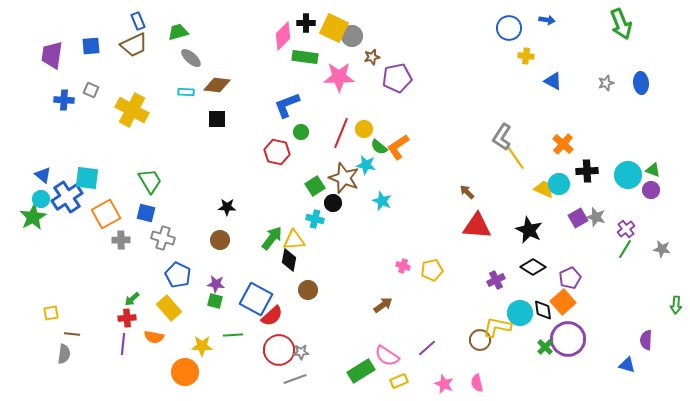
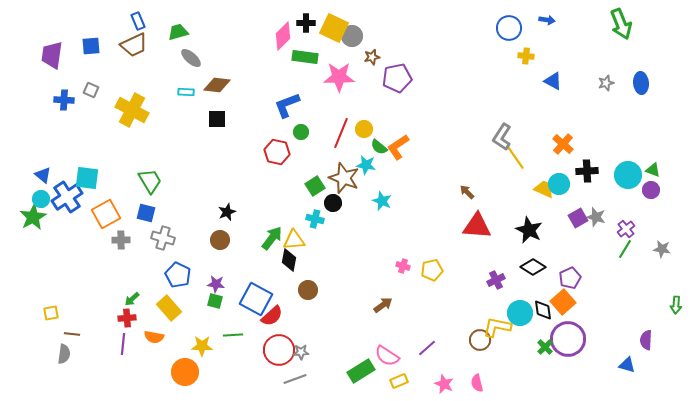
black star at (227, 207): moved 5 px down; rotated 24 degrees counterclockwise
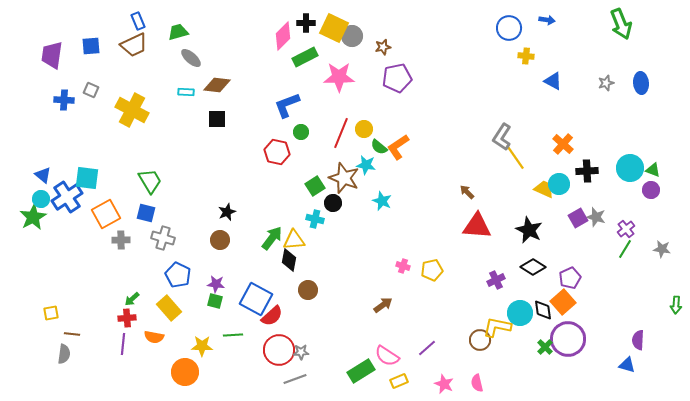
green rectangle at (305, 57): rotated 35 degrees counterclockwise
brown star at (372, 57): moved 11 px right, 10 px up
cyan circle at (628, 175): moved 2 px right, 7 px up
purple semicircle at (646, 340): moved 8 px left
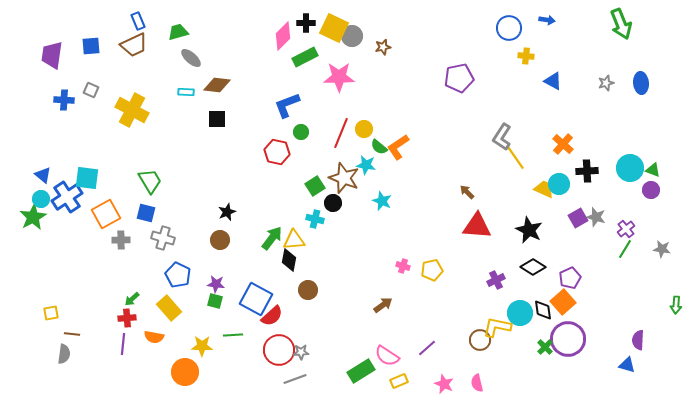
purple pentagon at (397, 78): moved 62 px right
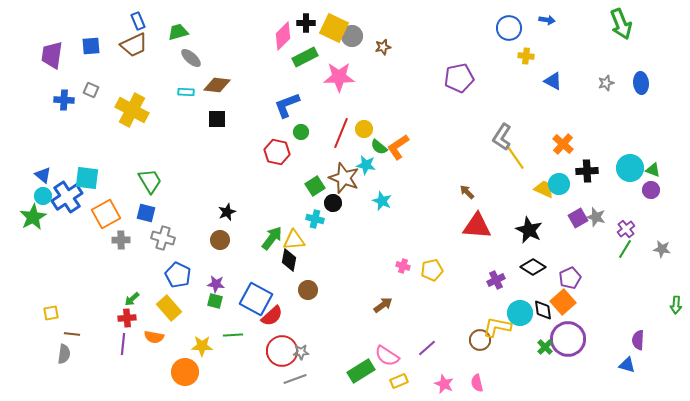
cyan circle at (41, 199): moved 2 px right, 3 px up
red circle at (279, 350): moved 3 px right, 1 px down
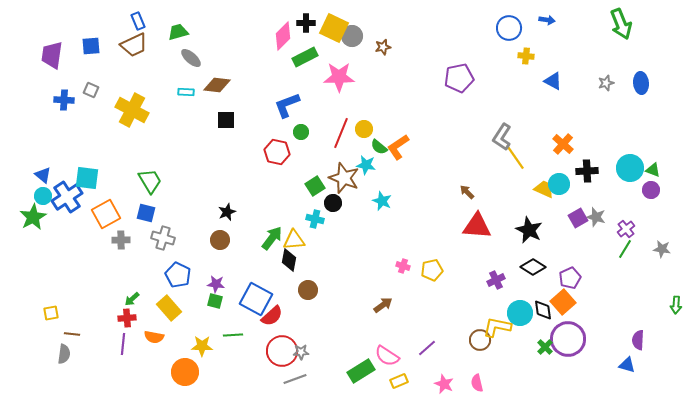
black square at (217, 119): moved 9 px right, 1 px down
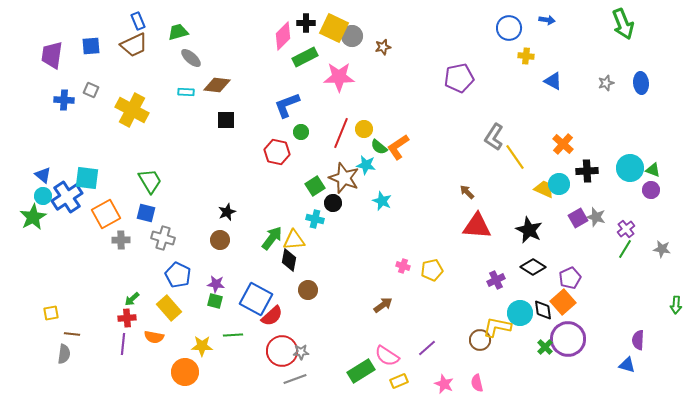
green arrow at (621, 24): moved 2 px right
gray L-shape at (502, 137): moved 8 px left
